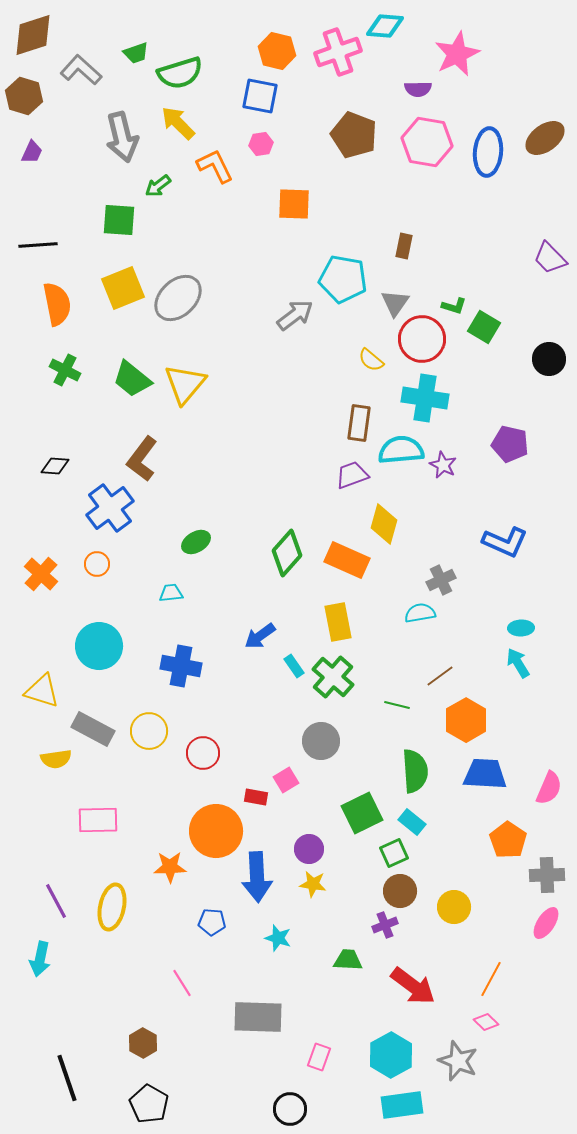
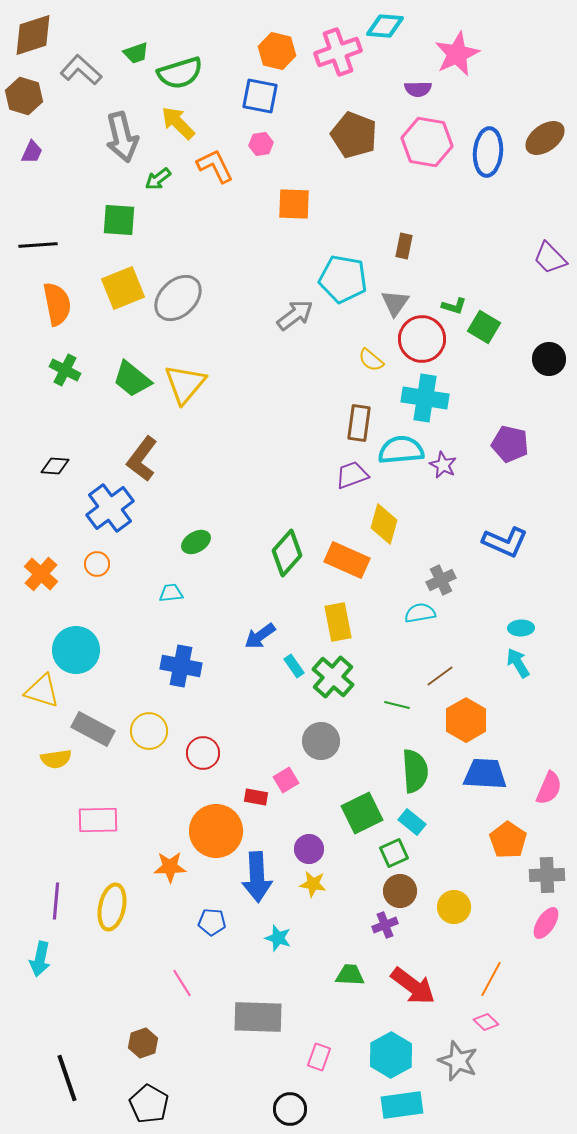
green arrow at (158, 186): moved 7 px up
cyan circle at (99, 646): moved 23 px left, 4 px down
purple line at (56, 901): rotated 33 degrees clockwise
green trapezoid at (348, 960): moved 2 px right, 15 px down
brown hexagon at (143, 1043): rotated 12 degrees clockwise
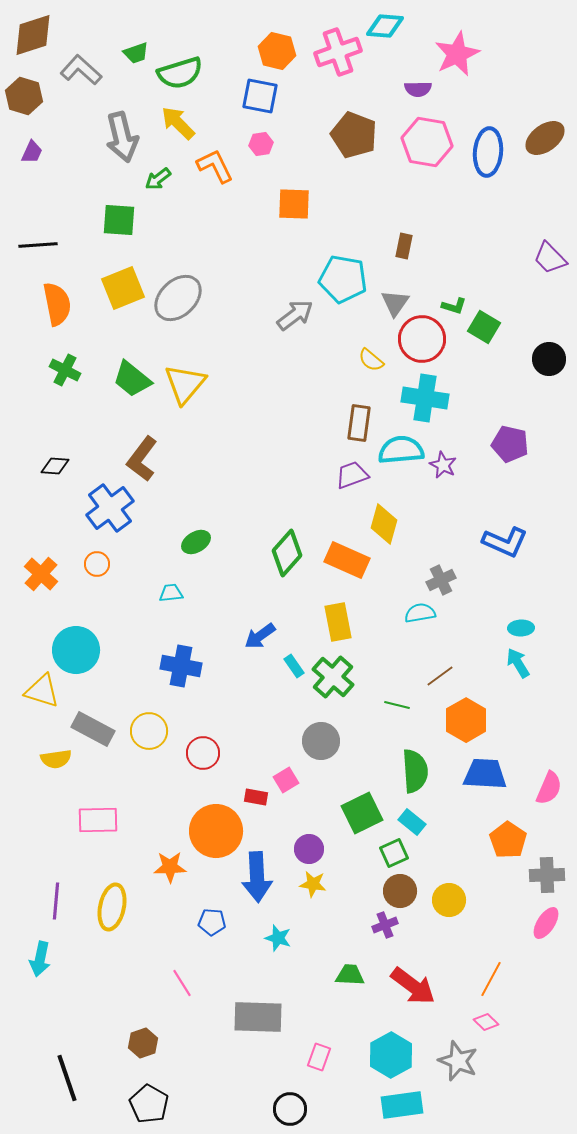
yellow circle at (454, 907): moved 5 px left, 7 px up
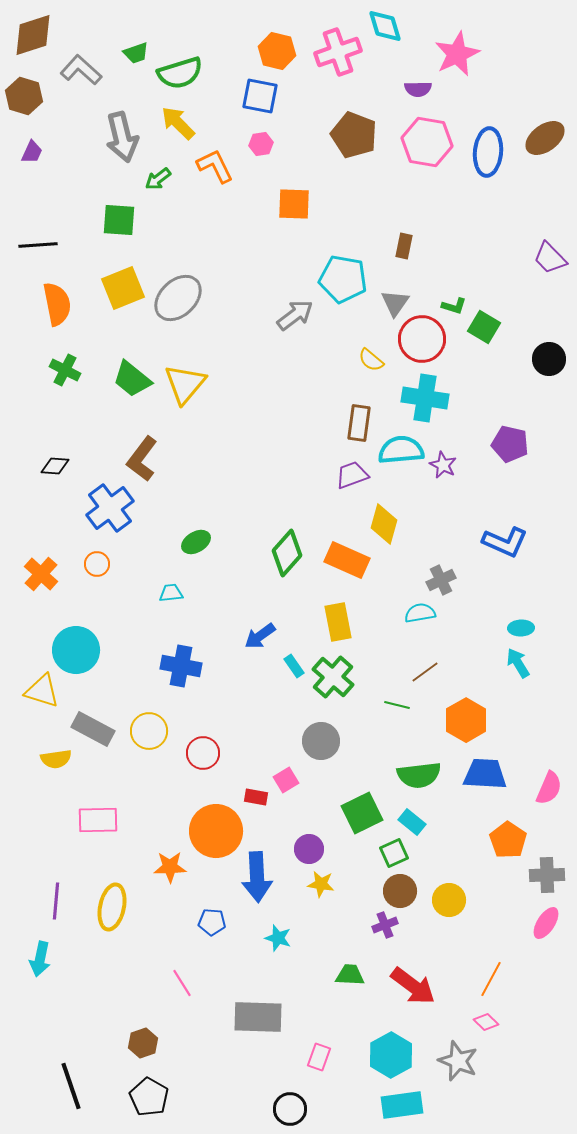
cyan diamond at (385, 26): rotated 69 degrees clockwise
brown line at (440, 676): moved 15 px left, 4 px up
green semicircle at (415, 771): moved 4 px right, 4 px down; rotated 87 degrees clockwise
yellow star at (313, 884): moved 8 px right
black line at (67, 1078): moved 4 px right, 8 px down
black pentagon at (149, 1104): moved 7 px up
